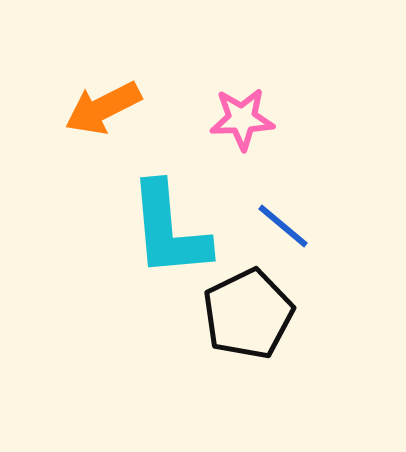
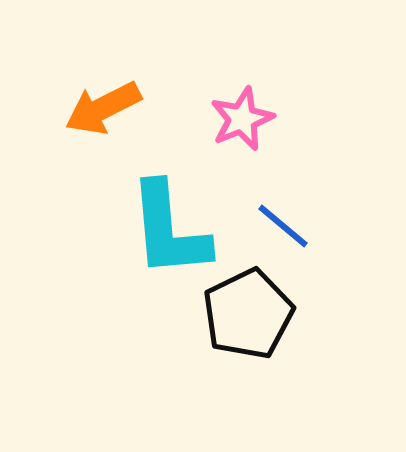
pink star: rotated 20 degrees counterclockwise
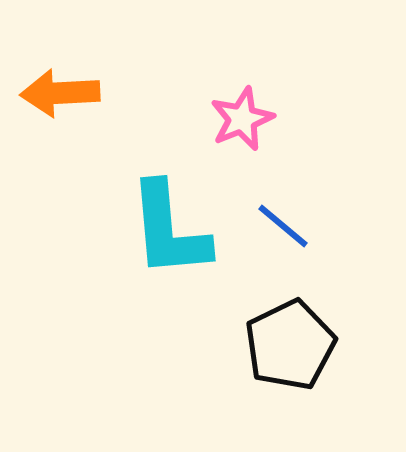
orange arrow: moved 43 px left, 15 px up; rotated 24 degrees clockwise
black pentagon: moved 42 px right, 31 px down
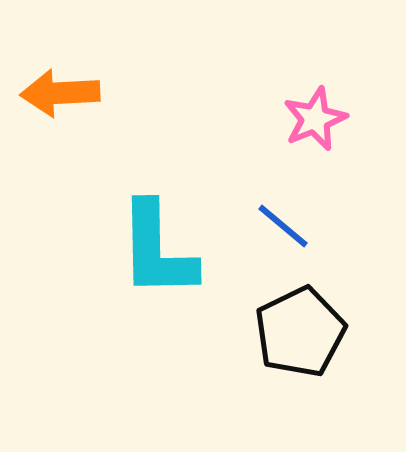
pink star: moved 73 px right
cyan L-shape: moved 12 px left, 20 px down; rotated 4 degrees clockwise
black pentagon: moved 10 px right, 13 px up
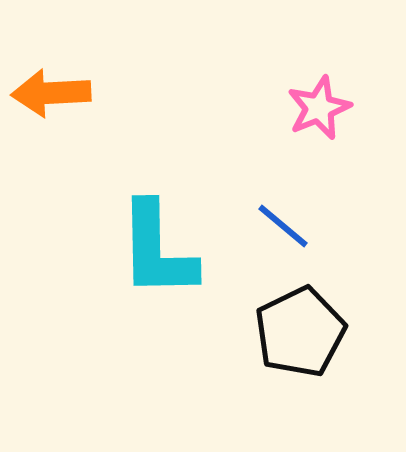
orange arrow: moved 9 px left
pink star: moved 4 px right, 11 px up
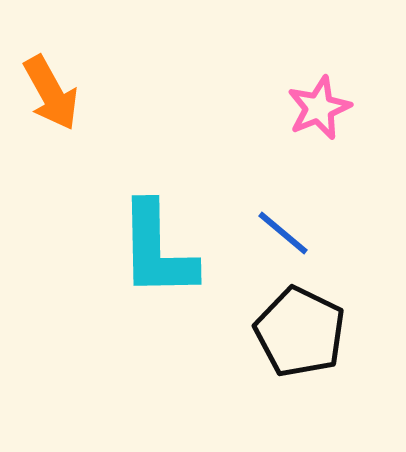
orange arrow: rotated 116 degrees counterclockwise
blue line: moved 7 px down
black pentagon: rotated 20 degrees counterclockwise
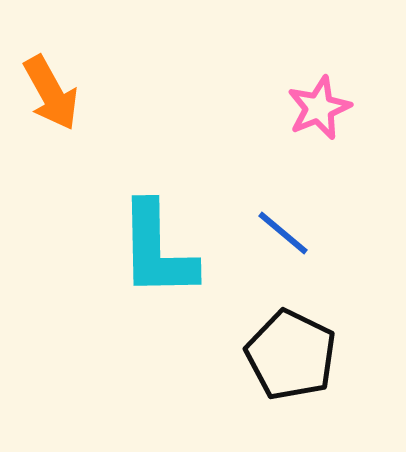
black pentagon: moved 9 px left, 23 px down
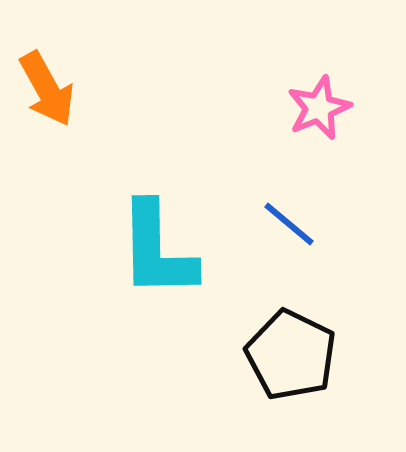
orange arrow: moved 4 px left, 4 px up
blue line: moved 6 px right, 9 px up
